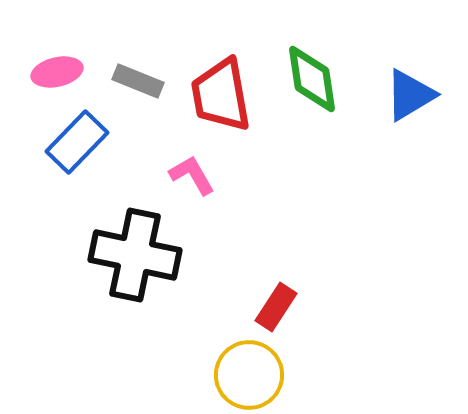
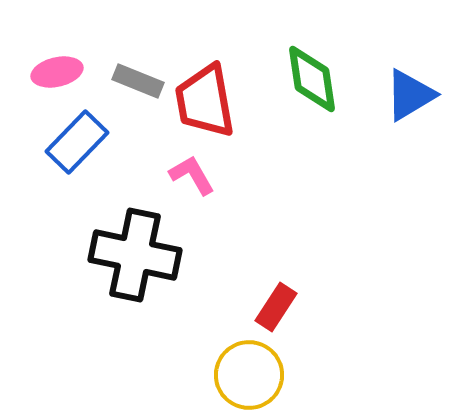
red trapezoid: moved 16 px left, 6 px down
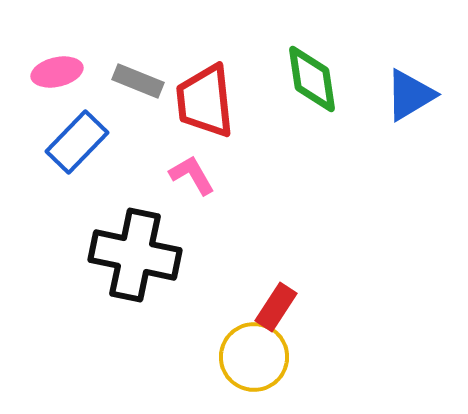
red trapezoid: rotated 4 degrees clockwise
yellow circle: moved 5 px right, 18 px up
